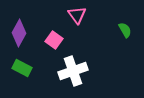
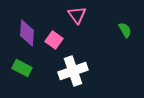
purple diamond: moved 8 px right; rotated 24 degrees counterclockwise
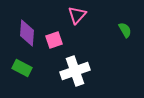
pink triangle: rotated 18 degrees clockwise
pink square: rotated 36 degrees clockwise
white cross: moved 2 px right
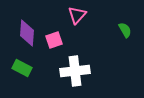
white cross: rotated 12 degrees clockwise
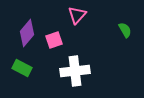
purple diamond: rotated 36 degrees clockwise
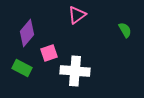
pink triangle: rotated 12 degrees clockwise
pink square: moved 5 px left, 13 px down
white cross: rotated 12 degrees clockwise
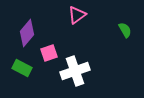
white cross: rotated 24 degrees counterclockwise
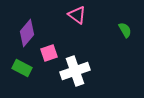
pink triangle: rotated 48 degrees counterclockwise
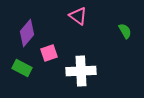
pink triangle: moved 1 px right, 1 px down
green semicircle: moved 1 px down
white cross: moved 6 px right; rotated 16 degrees clockwise
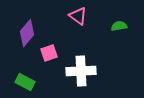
green semicircle: moved 6 px left, 5 px up; rotated 70 degrees counterclockwise
green rectangle: moved 3 px right, 14 px down
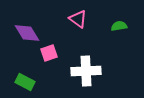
pink triangle: moved 3 px down
purple diamond: rotated 72 degrees counterclockwise
white cross: moved 5 px right
